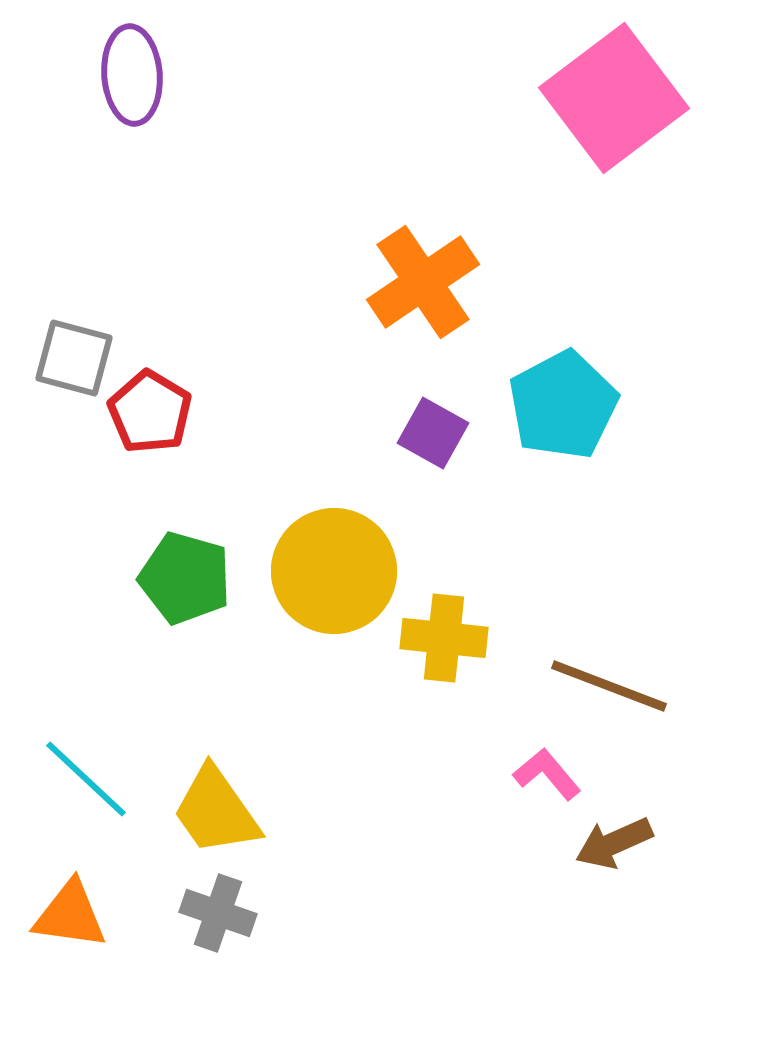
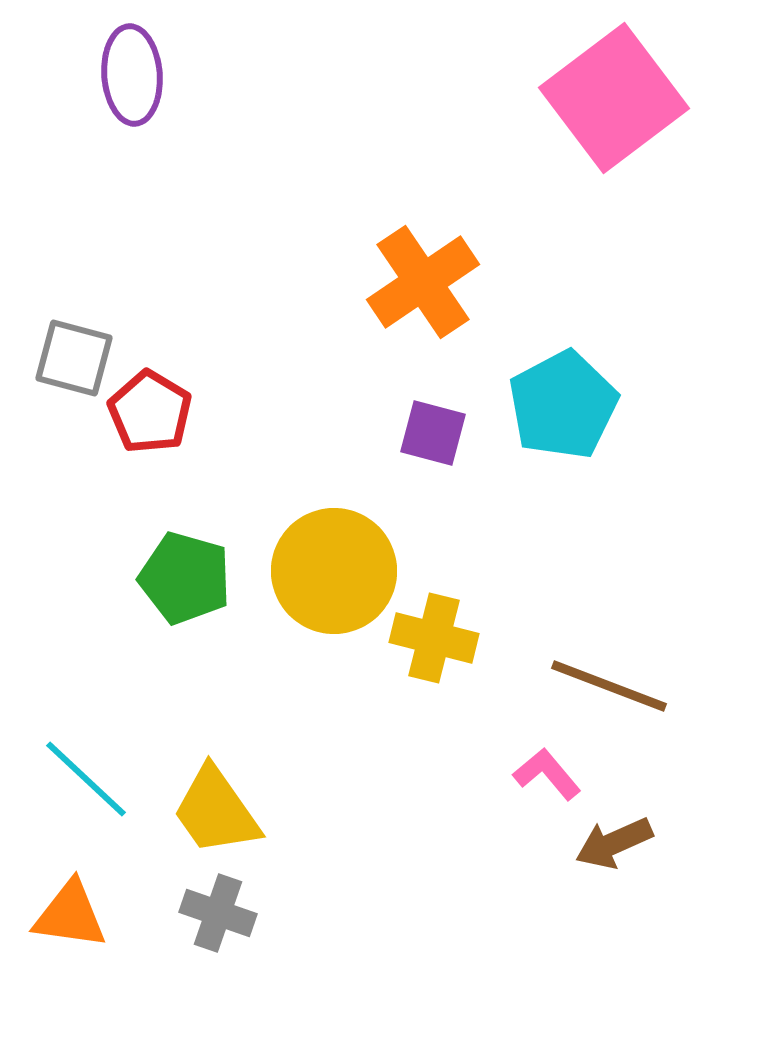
purple square: rotated 14 degrees counterclockwise
yellow cross: moved 10 px left; rotated 8 degrees clockwise
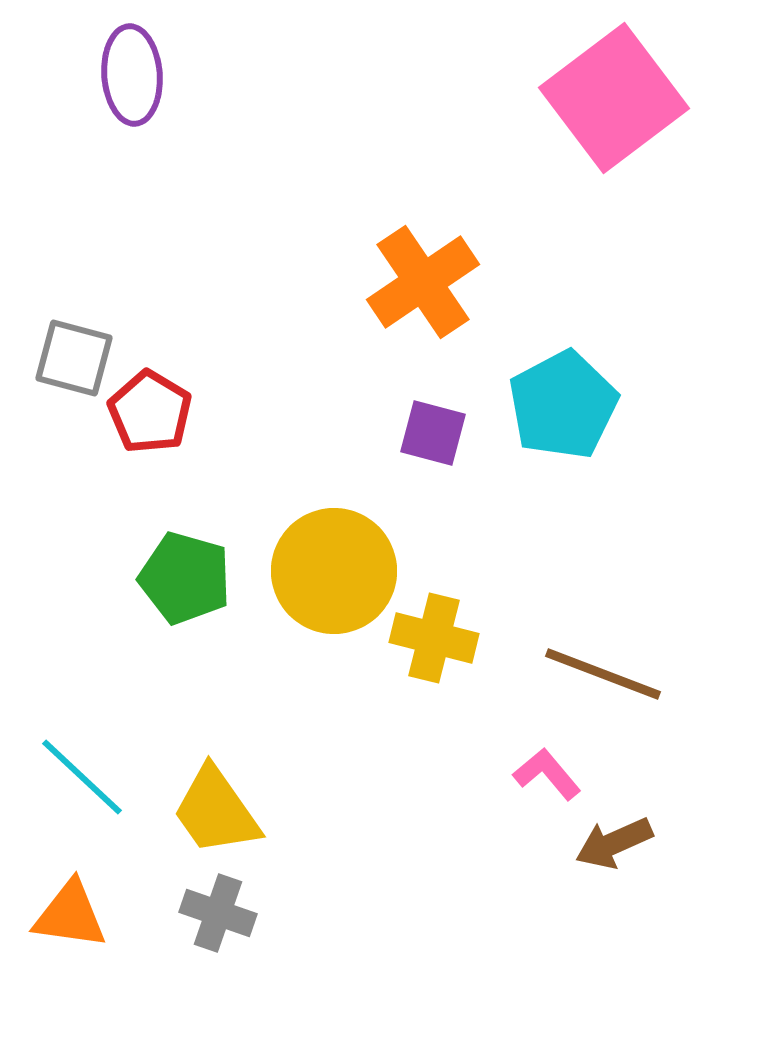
brown line: moved 6 px left, 12 px up
cyan line: moved 4 px left, 2 px up
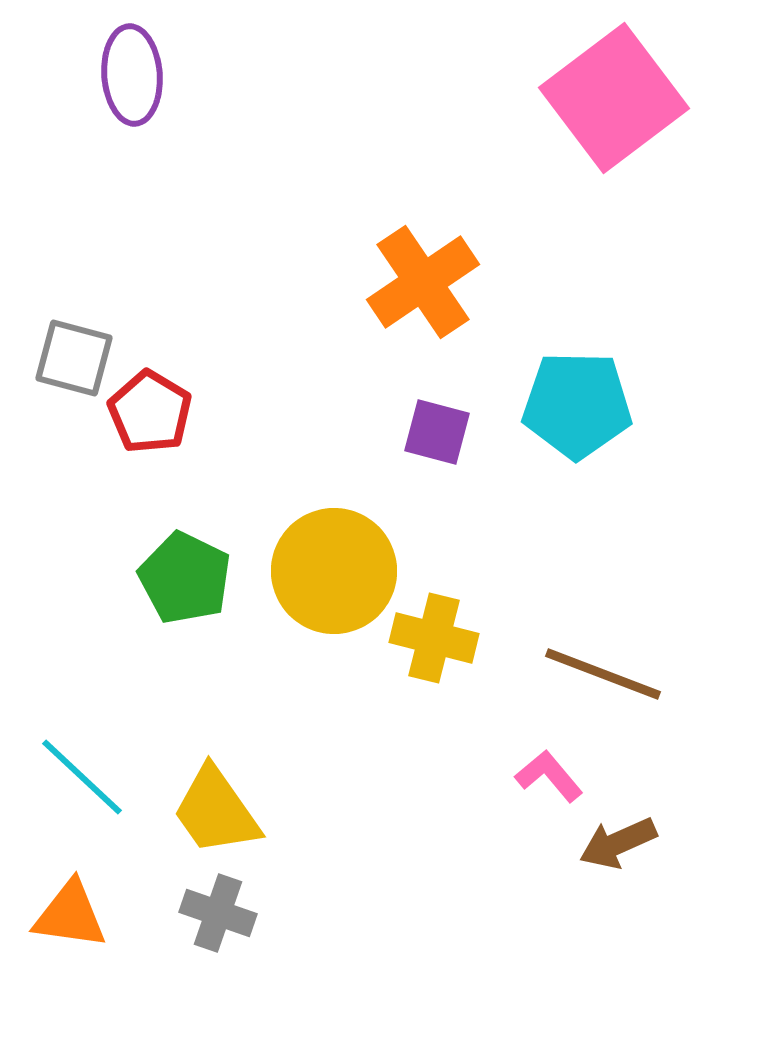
cyan pentagon: moved 14 px right; rotated 29 degrees clockwise
purple square: moved 4 px right, 1 px up
green pentagon: rotated 10 degrees clockwise
pink L-shape: moved 2 px right, 2 px down
brown arrow: moved 4 px right
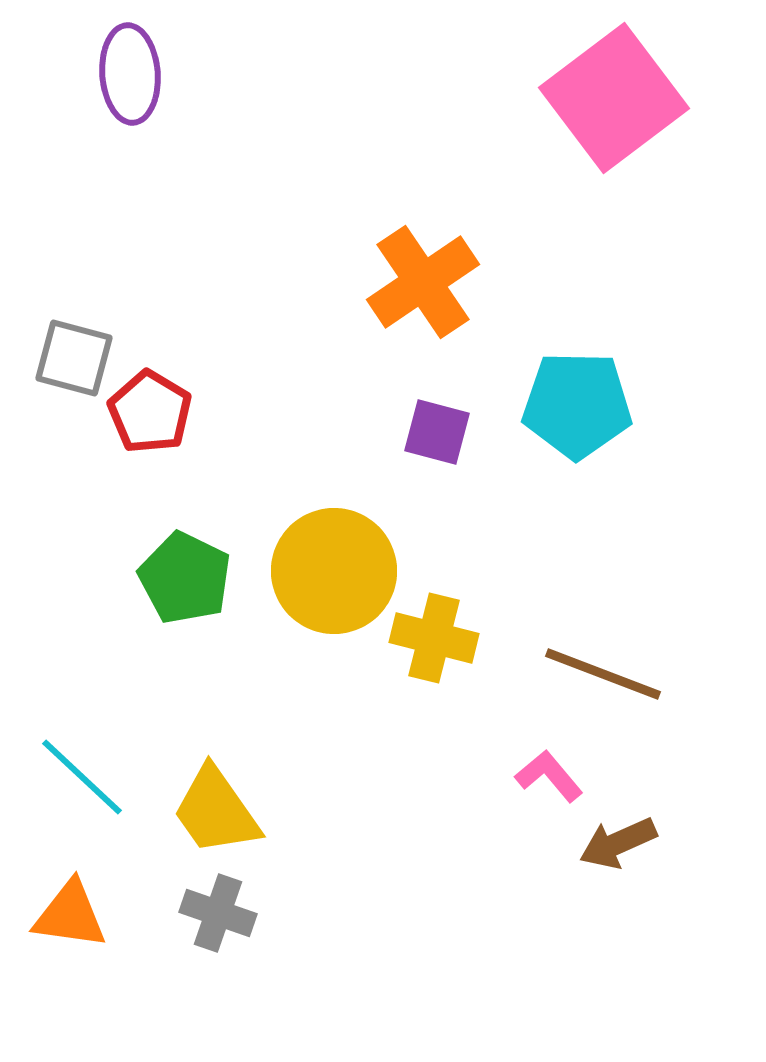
purple ellipse: moved 2 px left, 1 px up
